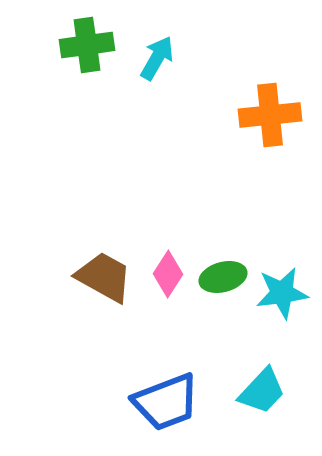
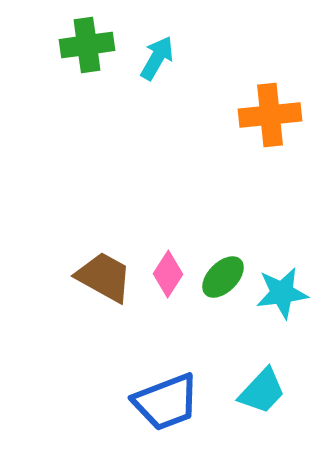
green ellipse: rotated 30 degrees counterclockwise
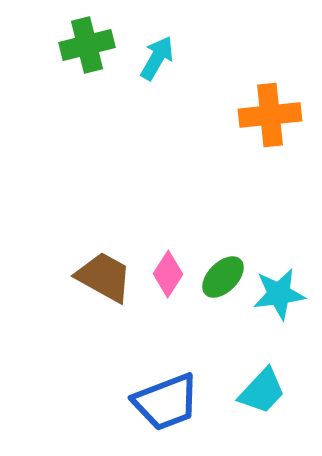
green cross: rotated 6 degrees counterclockwise
cyan star: moved 3 px left, 1 px down
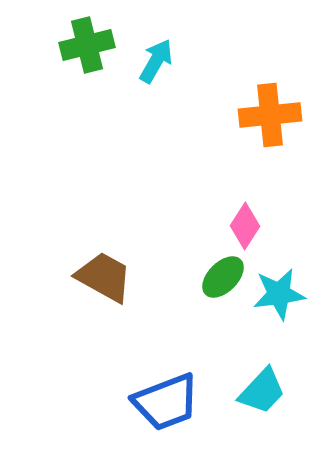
cyan arrow: moved 1 px left, 3 px down
pink diamond: moved 77 px right, 48 px up
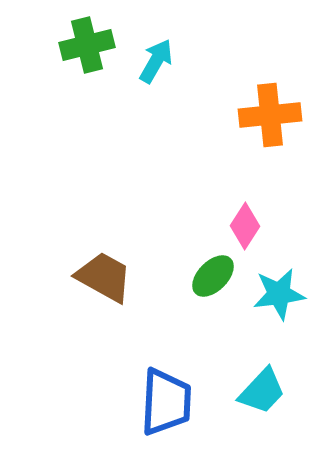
green ellipse: moved 10 px left, 1 px up
blue trapezoid: rotated 66 degrees counterclockwise
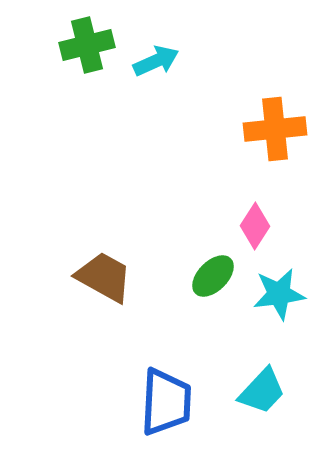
cyan arrow: rotated 36 degrees clockwise
orange cross: moved 5 px right, 14 px down
pink diamond: moved 10 px right
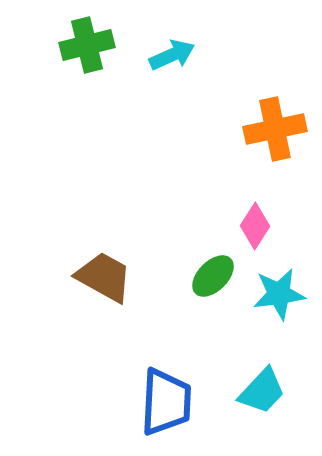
cyan arrow: moved 16 px right, 6 px up
orange cross: rotated 6 degrees counterclockwise
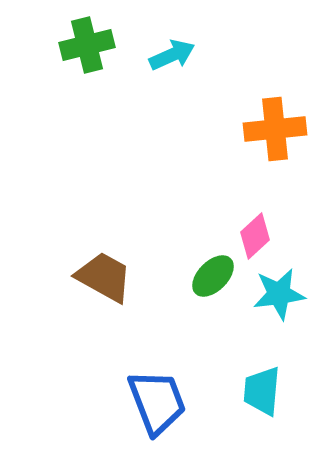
orange cross: rotated 6 degrees clockwise
pink diamond: moved 10 px down; rotated 15 degrees clockwise
cyan trapezoid: rotated 142 degrees clockwise
blue trapezoid: moved 9 px left; rotated 24 degrees counterclockwise
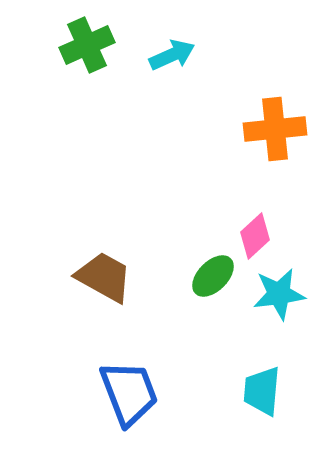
green cross: rotated 10 degrees counterclockwise
blue trapezoid: moved 28 px left, 9 px up
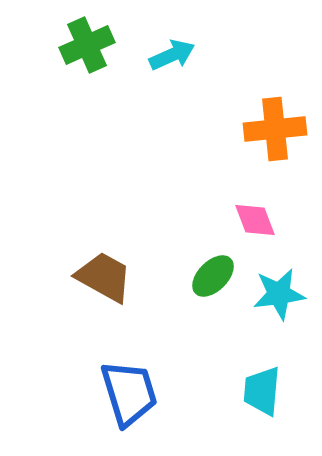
pink diamond: moved 16 px up; rotated 69 degrees counterclockwise
blue trapezoid: rotated 4 degrees clockwise
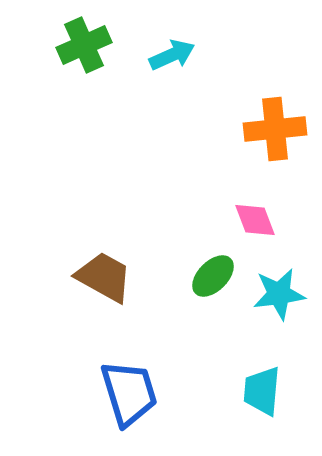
green cross: moved 3 px left
